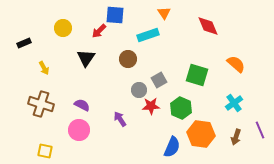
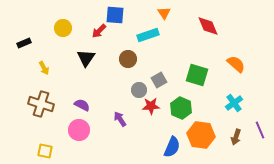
orange hexagon: moved 1 px down
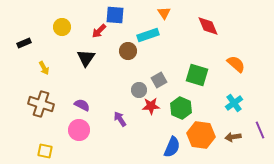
yellow circle: moved 1 px left, 1 px up
brown circle: moved 8 px up
brown arrow: moved 3 px left; rotated 63 degrees clockwise
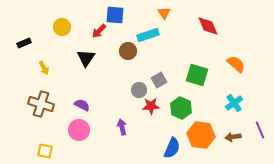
purple arrow: moved 2 px right, 8 px down; rotated 21 degrees clockwise
blue semicircle: moved 1 px down
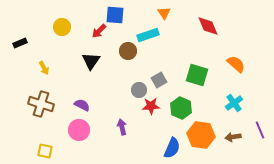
black rectangle: moved 4 px left
black triangle: moved 5 px right, 3 px down
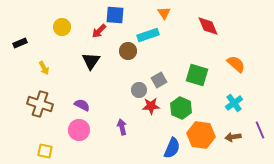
brown cross: moved 1 px left
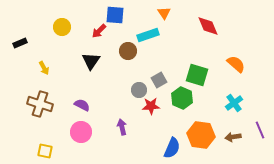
green hexagon: moved 1 px right, 10 px up
pink circle: moved 2 px right, 2 px down
